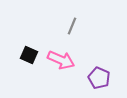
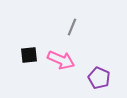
gray line: moved 1 px down
black square: rotated 30 degrees counterclockwise
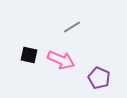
gray line: rotated 36 degrees clockwise
black square: rotated 18 degrees clockwise
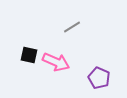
pink arrow: moved 5 px left, 2 px down
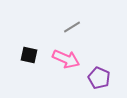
pink arrow: moved 10 px right, 3 px up
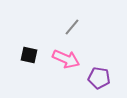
gray line: rotated 18 degrees counterclockwise
purple pentagon: rotated 15 degrees counterclockwise
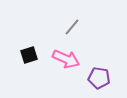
black square: rotated 30 degrees counterclockwise
